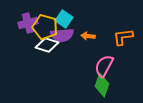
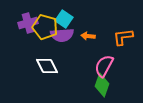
white diamond: moved 21 px down; rotated 45 degrees clockwise
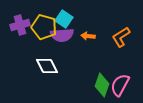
purple cross: moved 8 px left, 2 px down
yellow pentagon: moved 1 px left
orange L-shape: moved 2 px left; rotated 25 degrees counterclockwise
pink semicircle: moved 16 px right, 19 px down
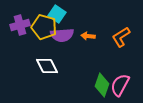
cyan square: moved 7 px left, 5 px up
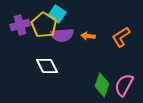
yellow pentagon: moved 2 px up; rotated 15 degrees clockwise
pink semicircle: moved 4 px right
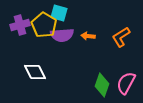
cyan square: moved 2 px right, 1 px up; rotated 18 degrees counterclockwise
white diamond: moved 12 px left, 6 px down
pink semicircle: moved 2 px right, 2 px up
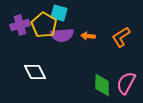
green diamond: rotated 20 degrees counterclockwise
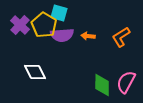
purple cross: rotated 30 degrees counterclockwise
pink semicircle: moved 1 px up
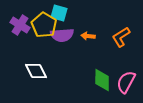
purple cross: rotated 12 degrees counterclockwise
white diamond: moved 1 px right, 1 px up
green diamond: moved 5 px up
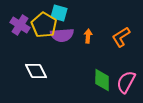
orange arrow: rotated 88 degrees clockwise
